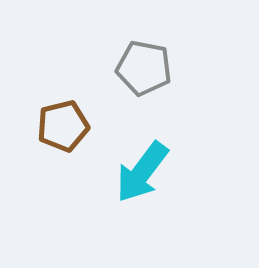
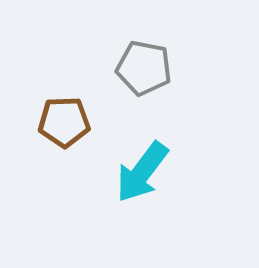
brown pentagon: moved 1 px right, 4 px up; rotated 12 degrees clockwise
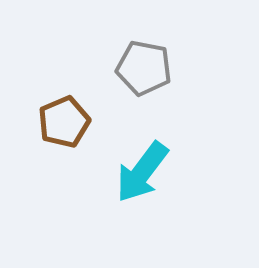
brown pentagon: rotated 21 degrees counterclockwise
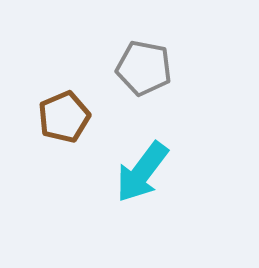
brown pentagon: moved 5 px up
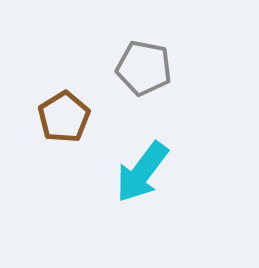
brown pentagon: rotated 9 degrees counterclockwise
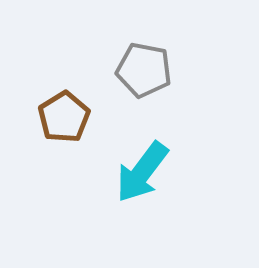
gray pentagon: moved 2 px down
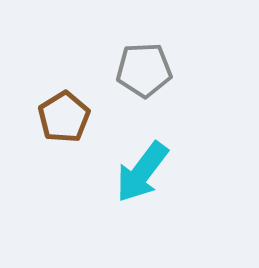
gray pentagon: rotated 14 degrees counterclockwise
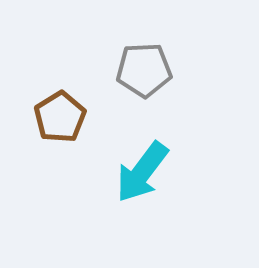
brown pentagon: moved 4 px left
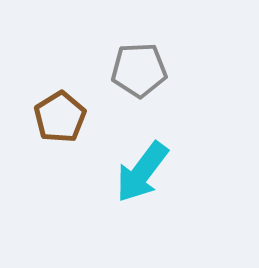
gray pentagon: moved 5 px left
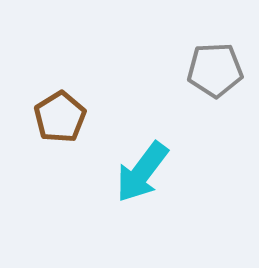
gray pentagon: moved 76 px right
